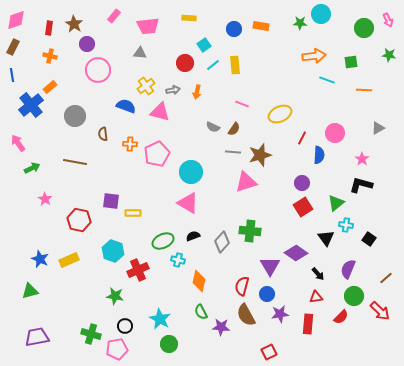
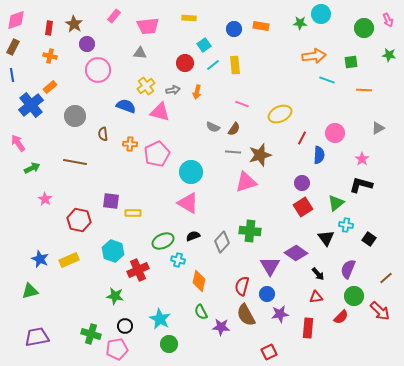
red rectangle at (308, 324): moved 4 px down
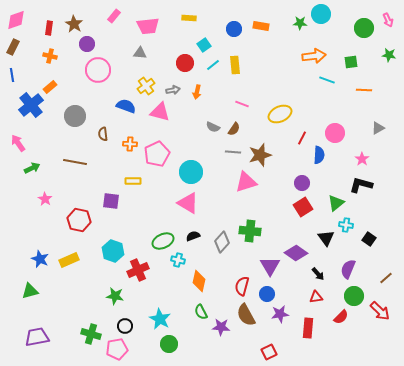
yellow rectangle at (133, 213): moved 32 px up
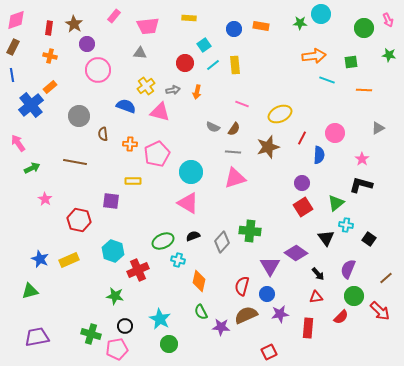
gray circle at (75, 116): moved 4 px right
brown star at (260, 155): moved 8 px right, 8 px up
pink triangle at (246, 182): moved 11 px left, 4 px up
brown semicircle at (246, 315): rotated 95 degrees clockwise
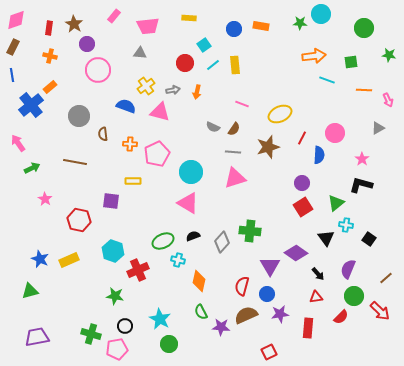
pink arrow at (388, 20): moved 80 px down
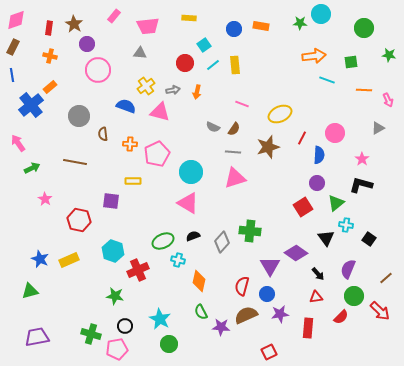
purple circle at (302, 183): moved 15 px right
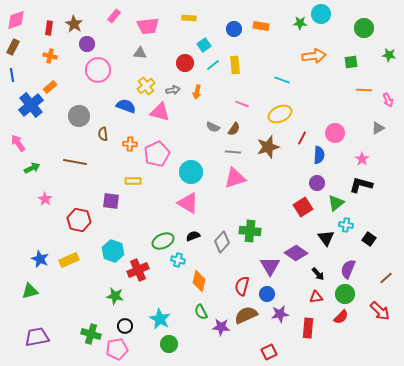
cyan line at (327, 80): moved 45 px left
green circle at (354, 296): moved 9 px left, 2 px up
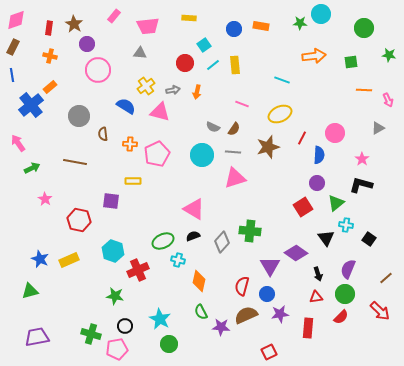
blue semicircle at (126, 106): rotated 12 degrees clockwise
cyan circle at (191, 172): moved 11 px right, 17 px up
pink triangle at (188, 203): moved 6 px right, 6 px down
black arrow at (318, 274): rotated 24 degrees clockwise
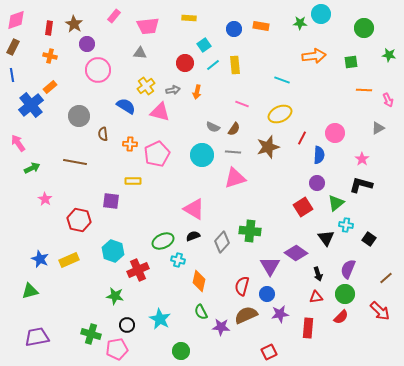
black circle at (125, 326): moved 2 px right, 1 px up
green circle at (169, 344): moved 12 px right, 7 px down
